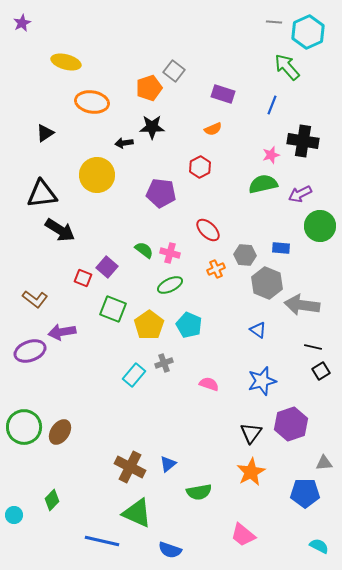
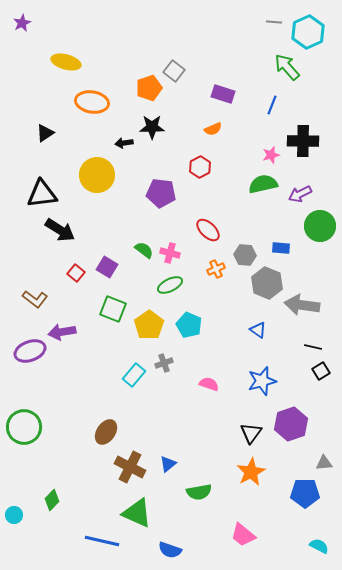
black cross at (303, 141): rotated 8 degrees counterclockwise
purple square at (107, 267): rotated 10 degrees counterclockwise
red square at (83, 278): moved 7 px left, 5 px up; rotated 18 degrees clockwise
brown ellipse at (60, 432): moved 46 px right
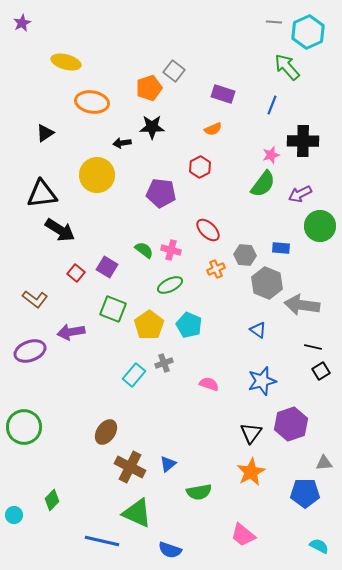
black arrow at (124, 143): moved 2 px left
green semicircle at (263, 184): rotated 140 degrees clockwise
pink cross at (170, 253): moved 1 px right, 3 px up
purple arrow at (62, 332): moved 9 px right
